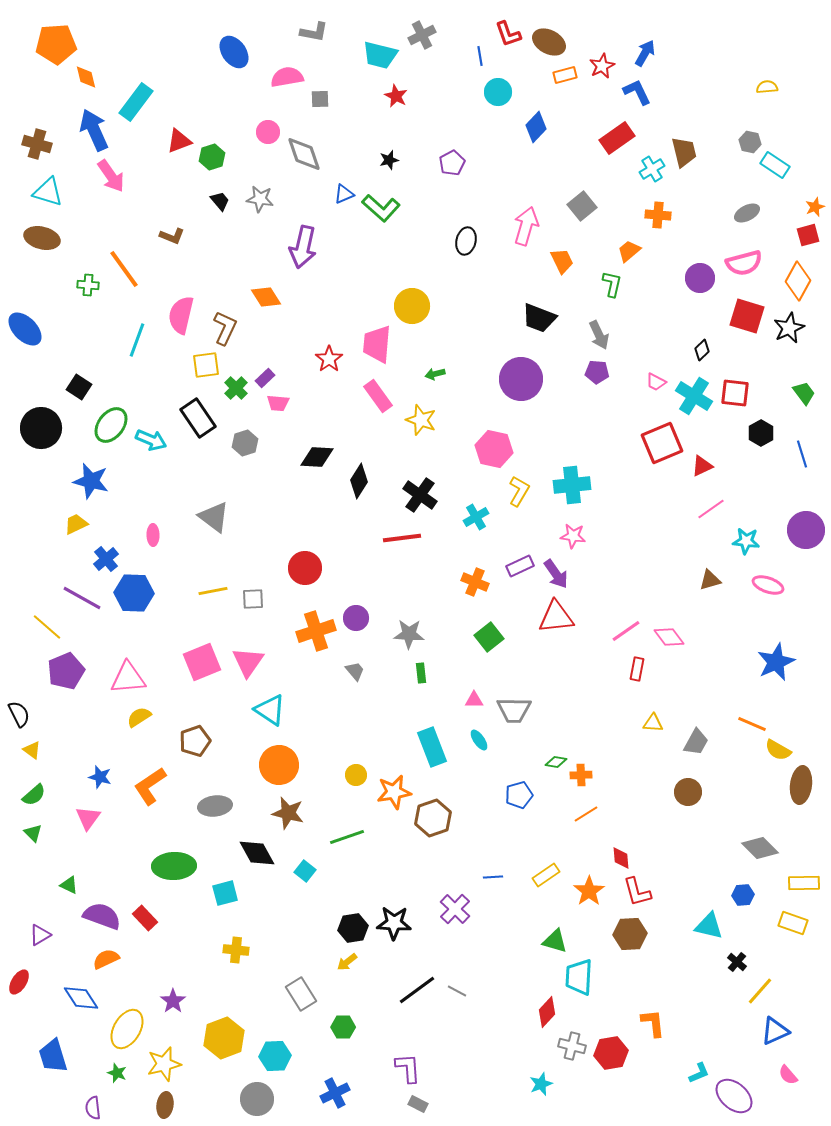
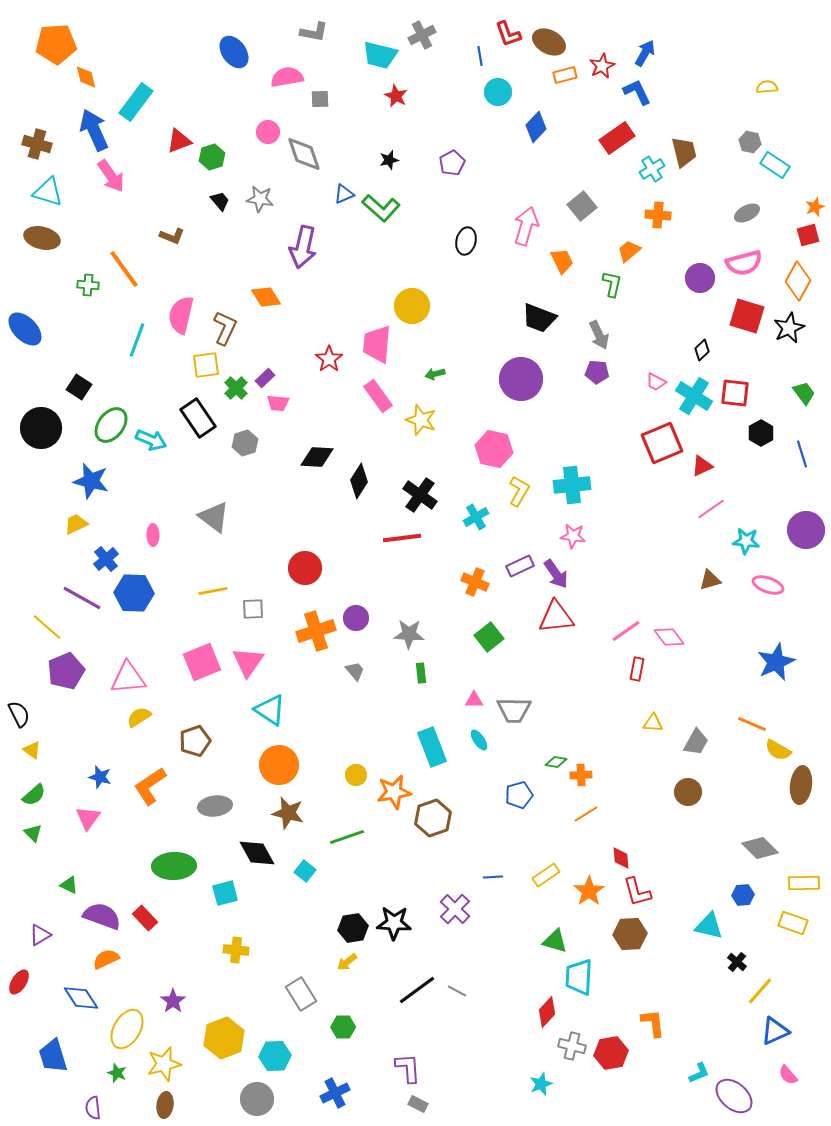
gray square at (253, 599): moved 10 px down
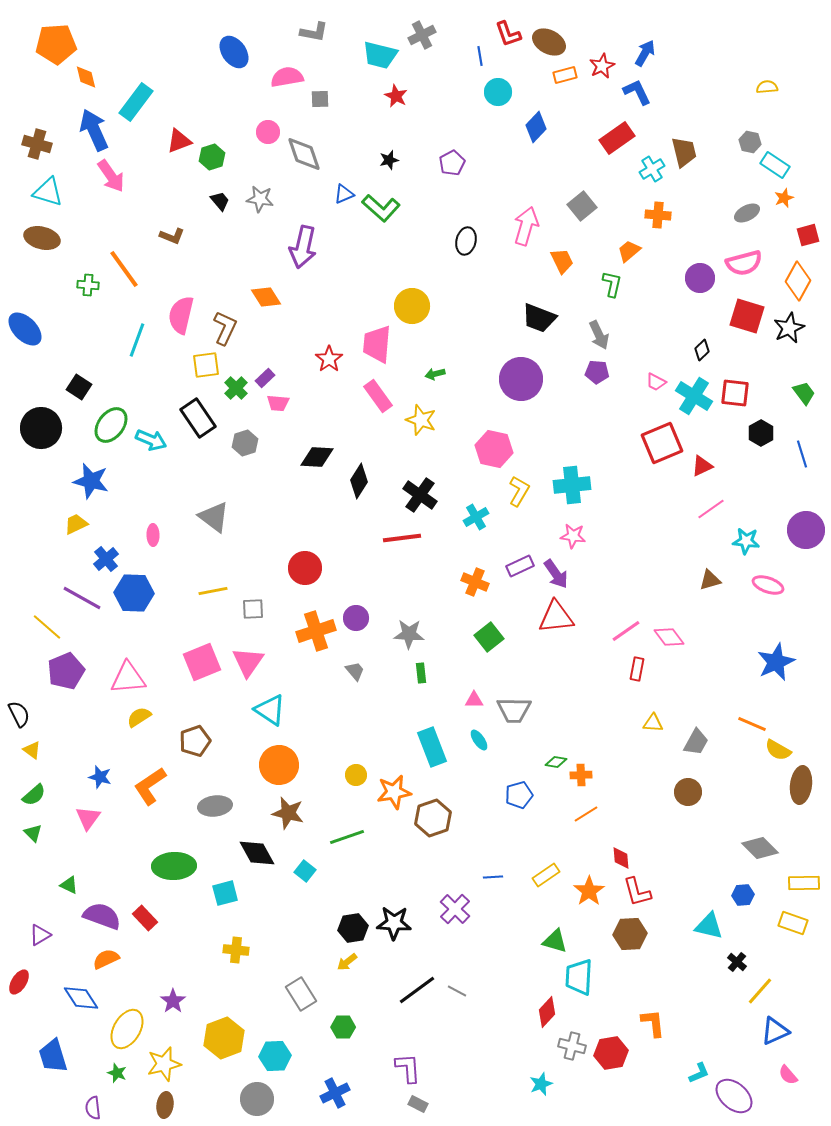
orange star at (815, 207): moved 31 px left, 9 px up
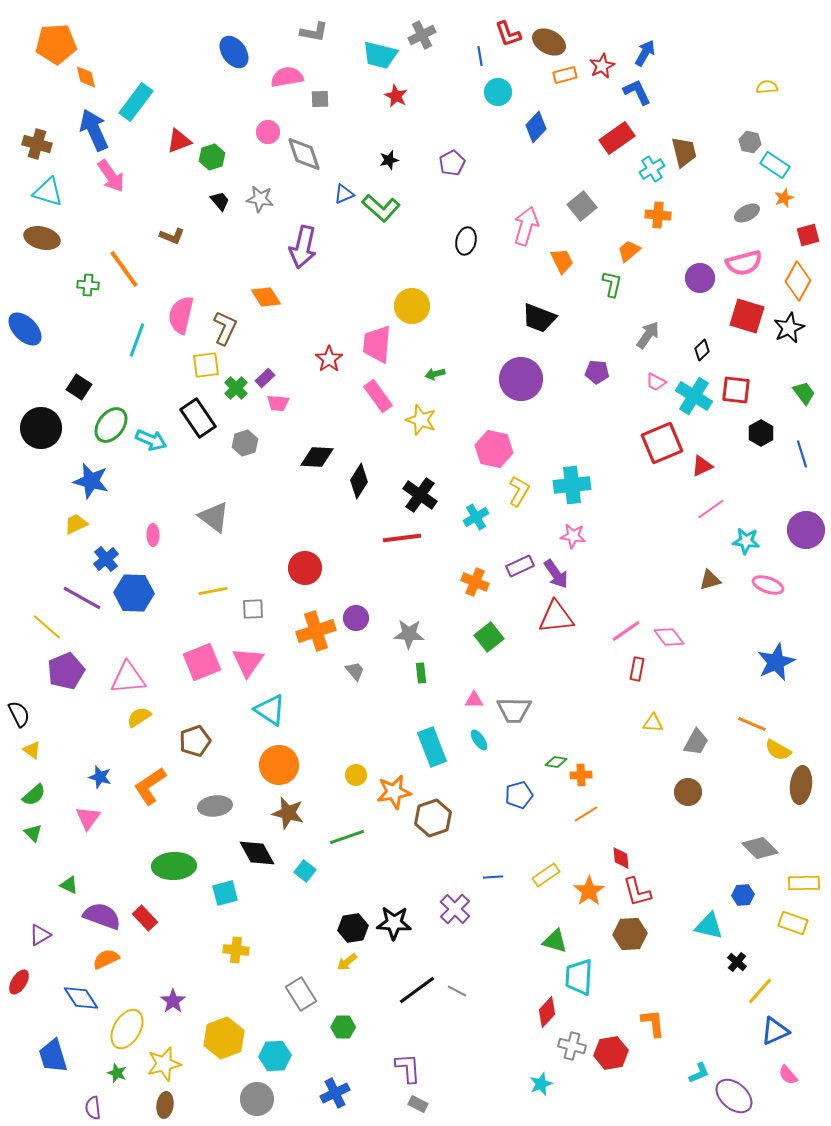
gray arrow at (599, 335): moved 49 px right; rotated 120 degrees counterclockwise
red square at (735, 393): moved 1 px right, 3 px up
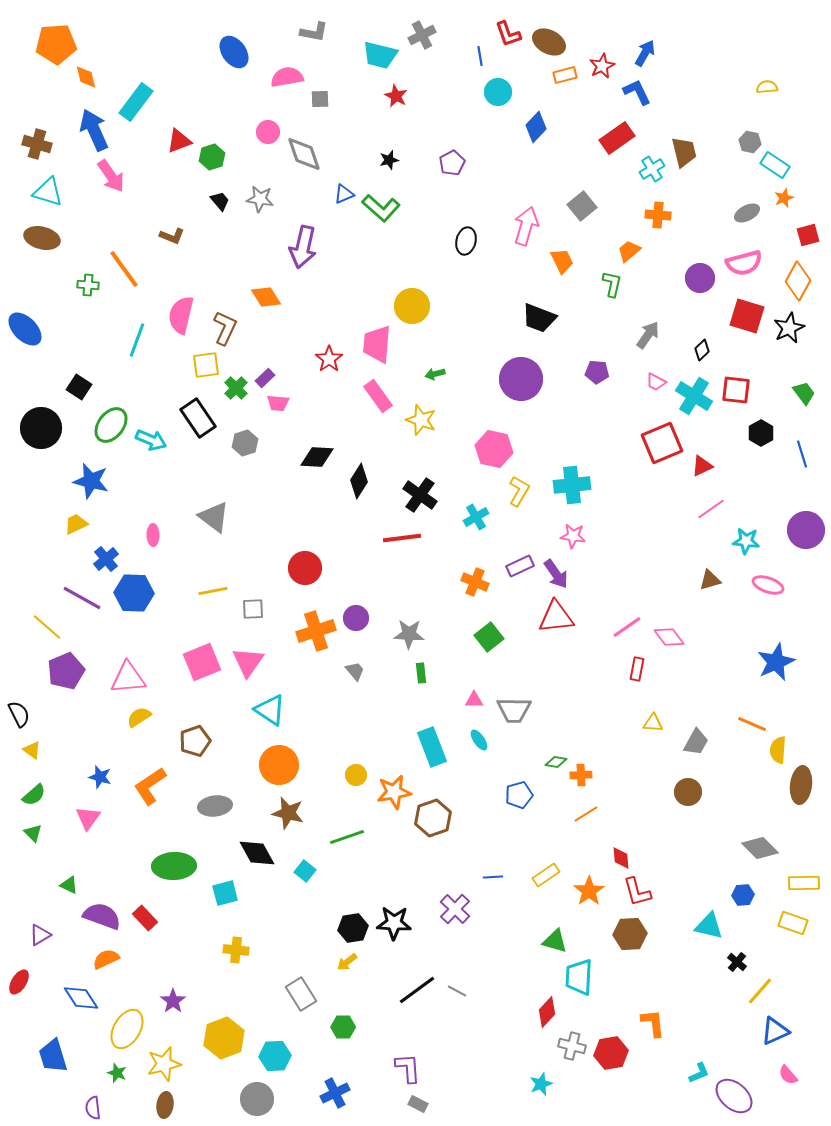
pink line at (626, 631): moved 1 px right, 4 px up
yellow semicircle at (778, 750): rotated 64 degrees clockwise
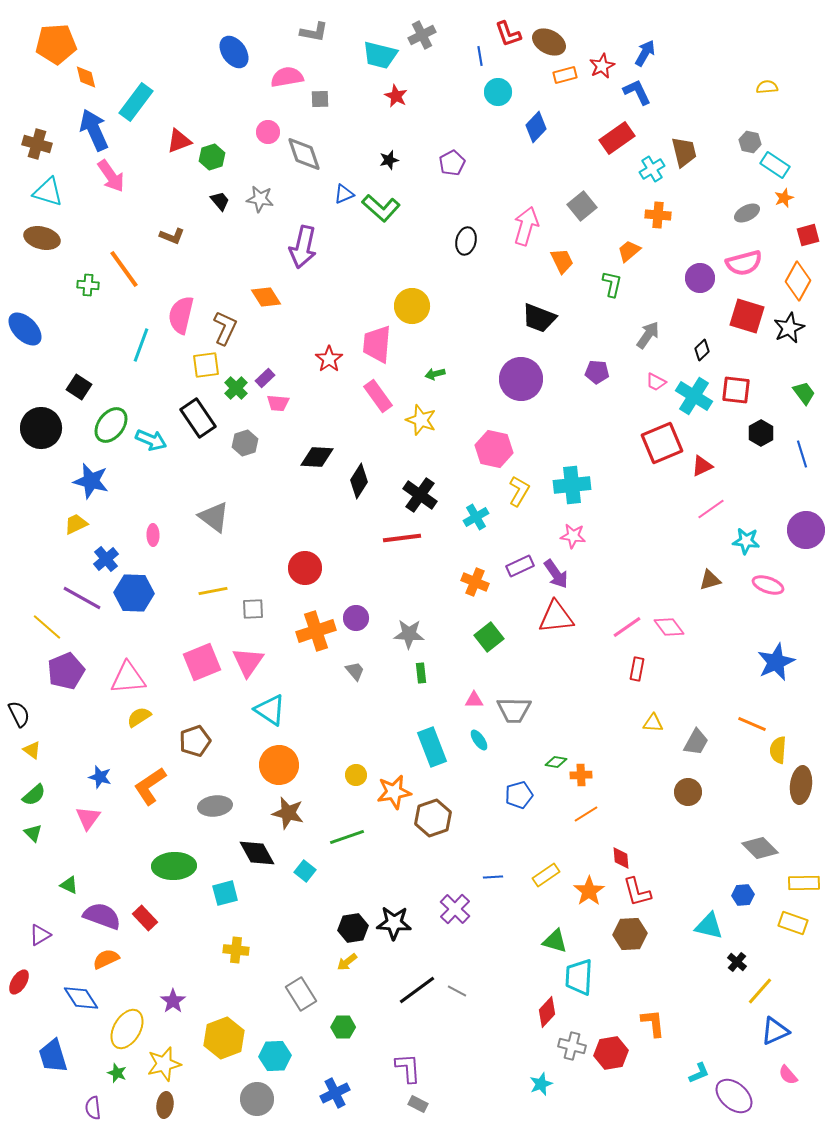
cyan line at (137, 340): moved 4 px right, 5 px down
pink diamond at (669, 637): moved 10 px up
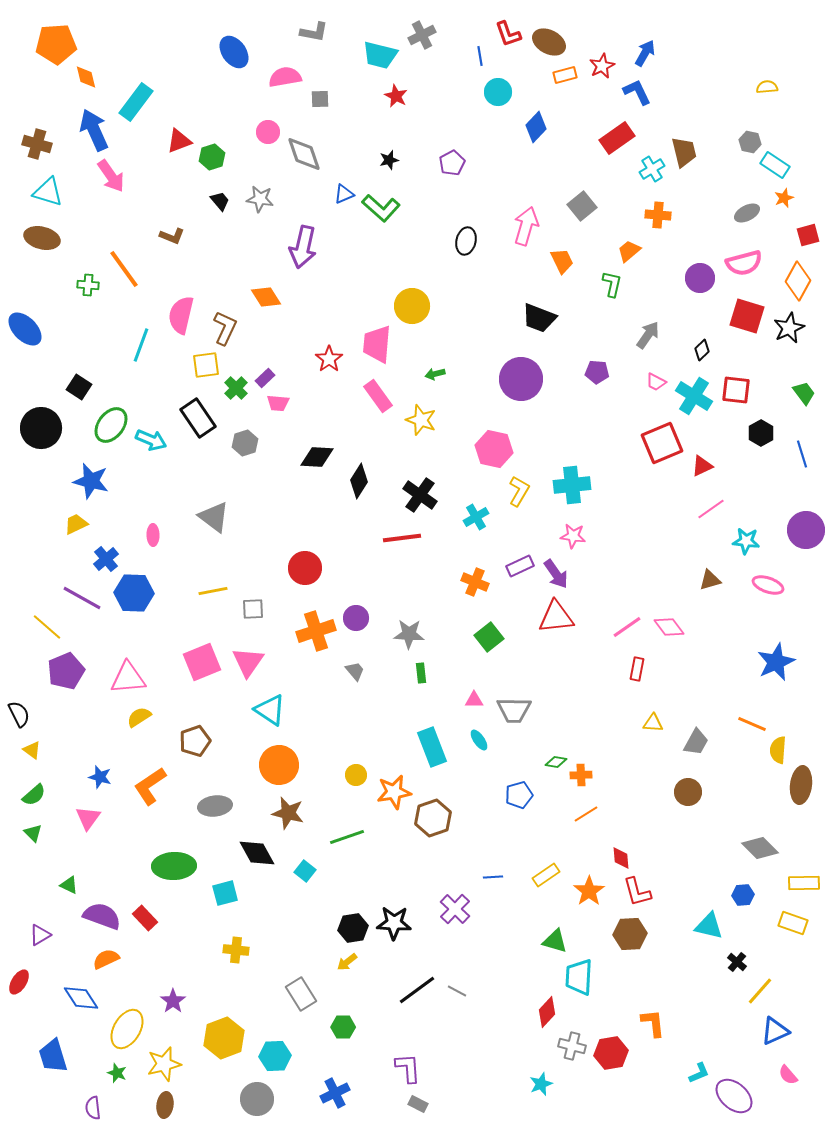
pink semicircle at (287, 77): moved 2 px left
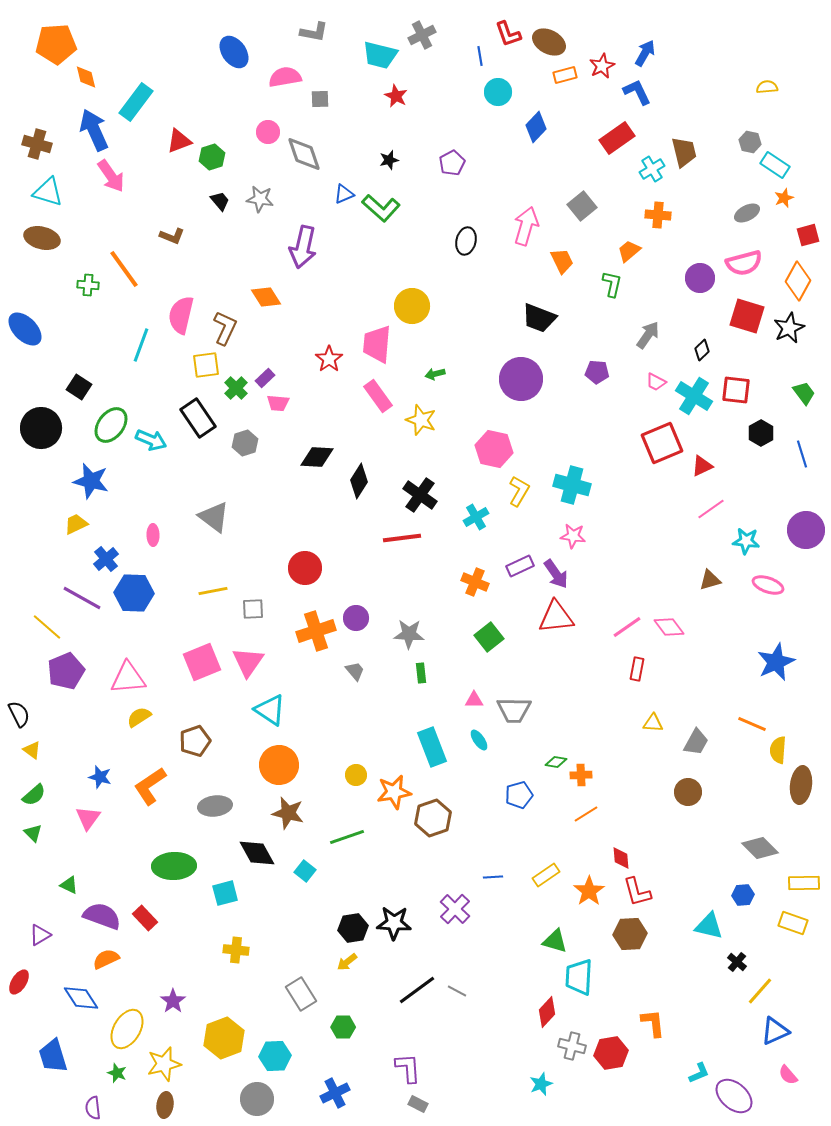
cyan cross at (572, 485): rotated 21 degrees clockwise
